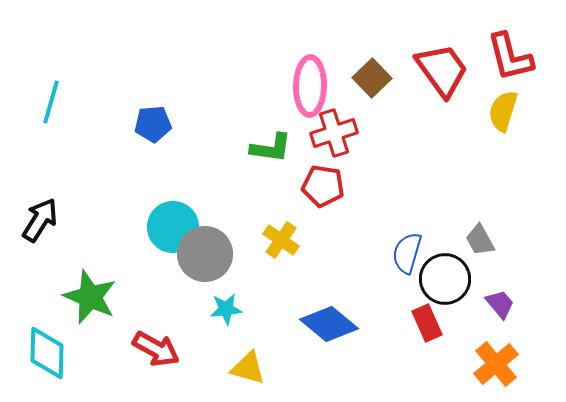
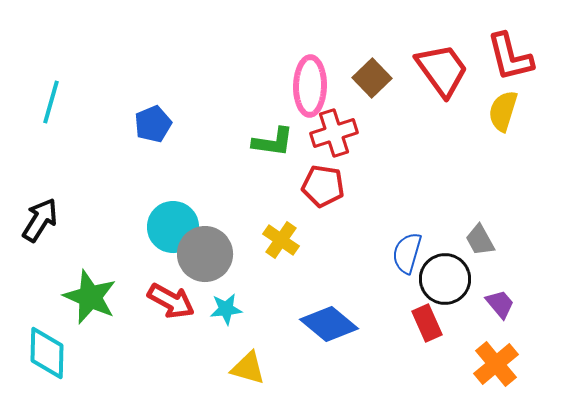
blue pentagon: rotated 18 degrees counterclockwise
green L-shape: moved 2 px right, 6 px up
red arrow: moved 15 px right, 48 px up
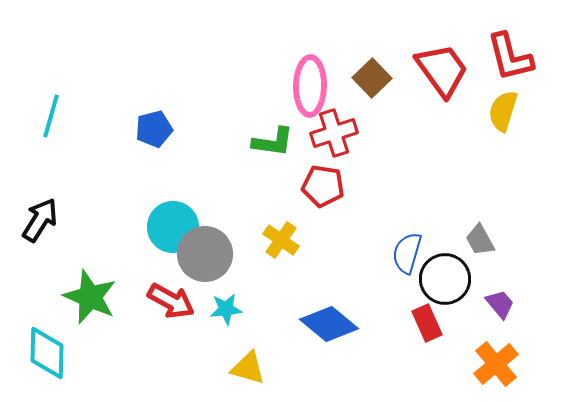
cyan line: moved 14 px down
blue pentagon: moved 1 px right, 5 px down; rotated 9 degrees clockwise
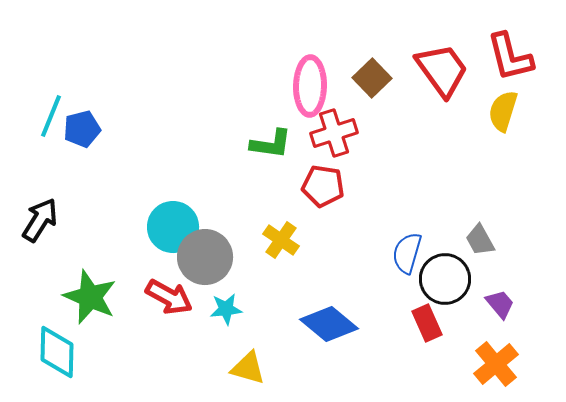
cyan line: rotated 6 degrees clockwise
blue pentagon: moved 72 px left
green L-shape: moved 2 px left, 2 px down
gray circle: moved 3 px down
red arrow: moved 2 px left, 4 px up
cyan diamond: moved 10 px right, 1 px up
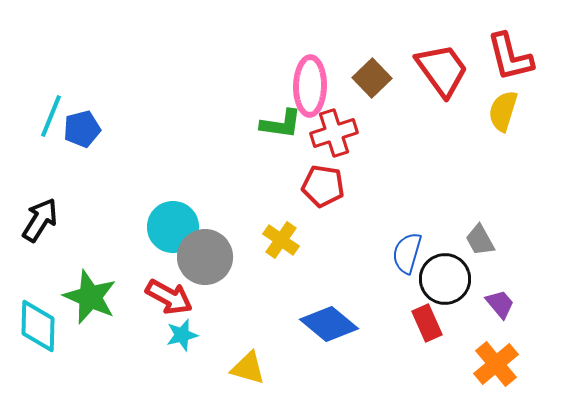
green L-shape: moved 10 px right, 20 px up
cyan star: moved 44 px left, 26 px down; rotated 8 degrees counterclockwise
cyan diamond: moved 19 px left, 26 px up
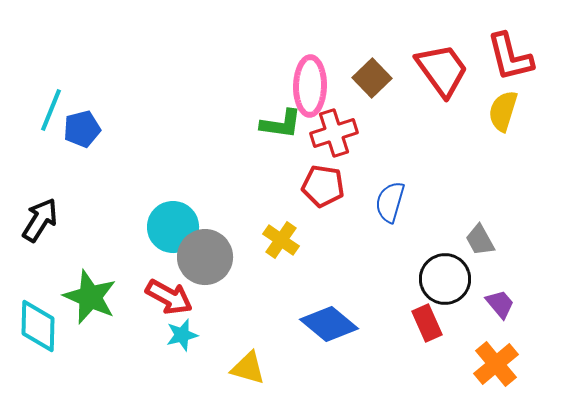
cyan line: moved 6 px up
blue semicircle: moved 17 px left, 51 px up
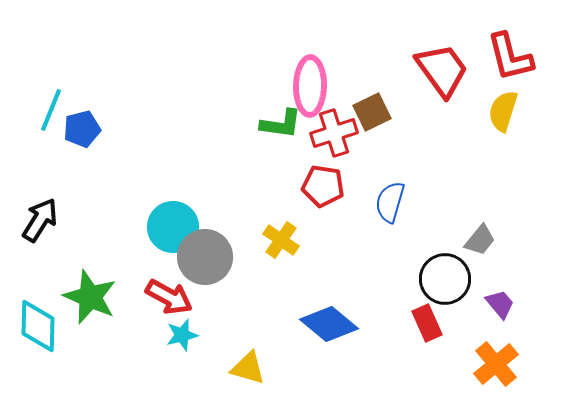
brown square: moved 34 px down; rotated 18 degrees clockwise
gray trapezoid: rotated 112 degrees counterclockwise
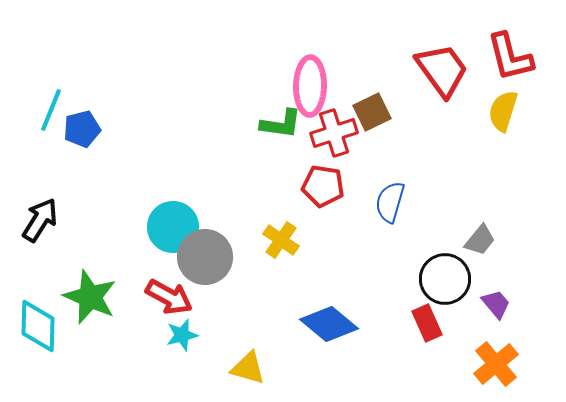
purple trapezoid: moved 4 px left
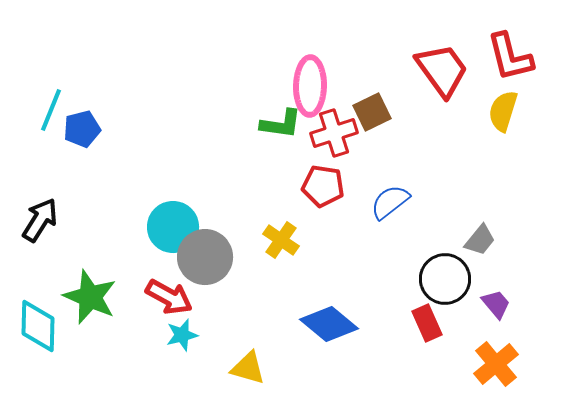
blue semicircle: rotated 36 degrees clockwise
